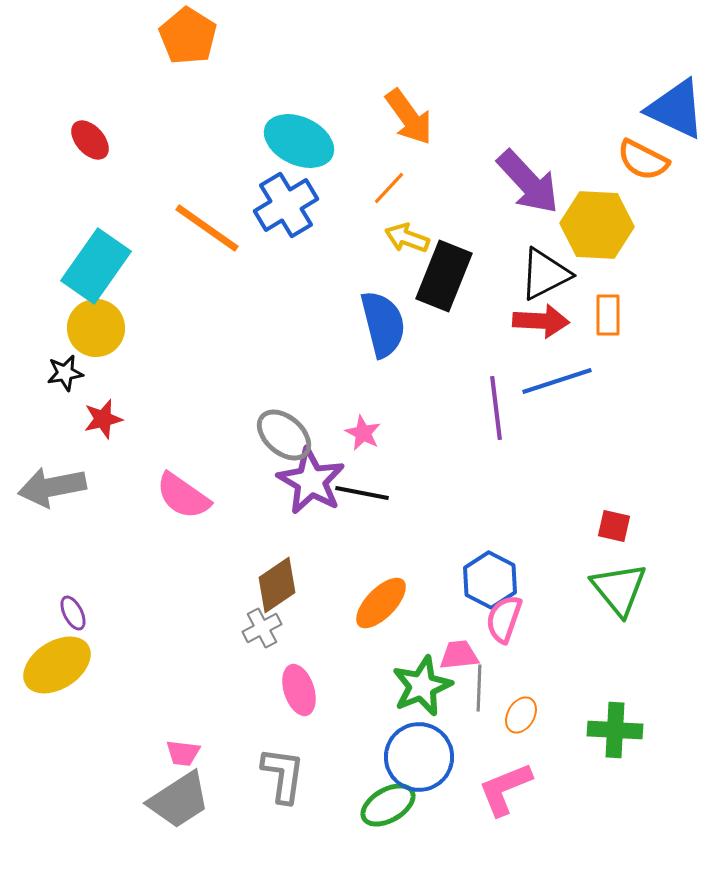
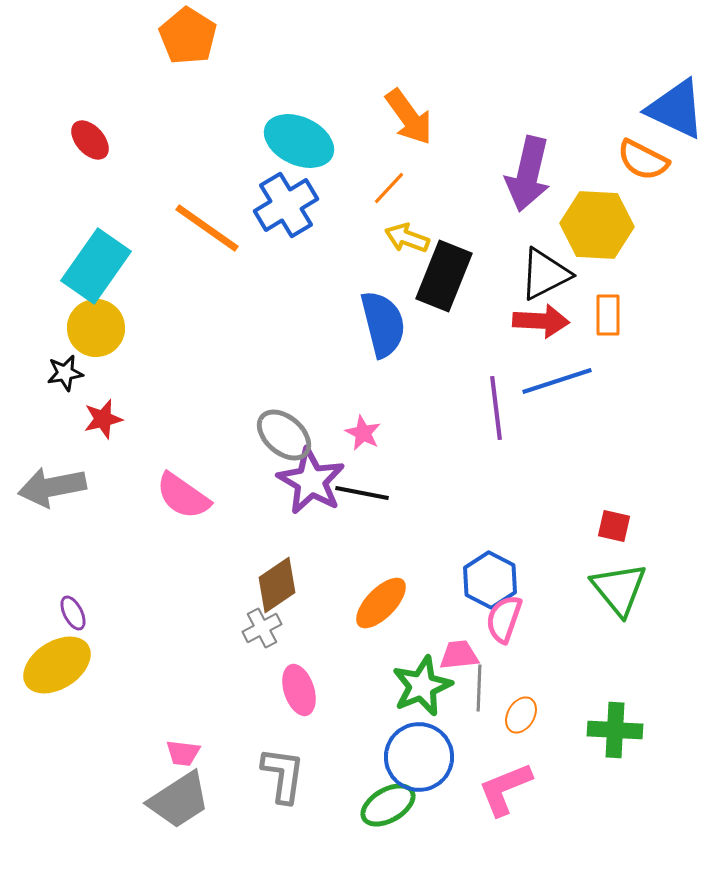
purple arrow at (528, 182): moved 8 px up; rotated 56 degrees clockwise
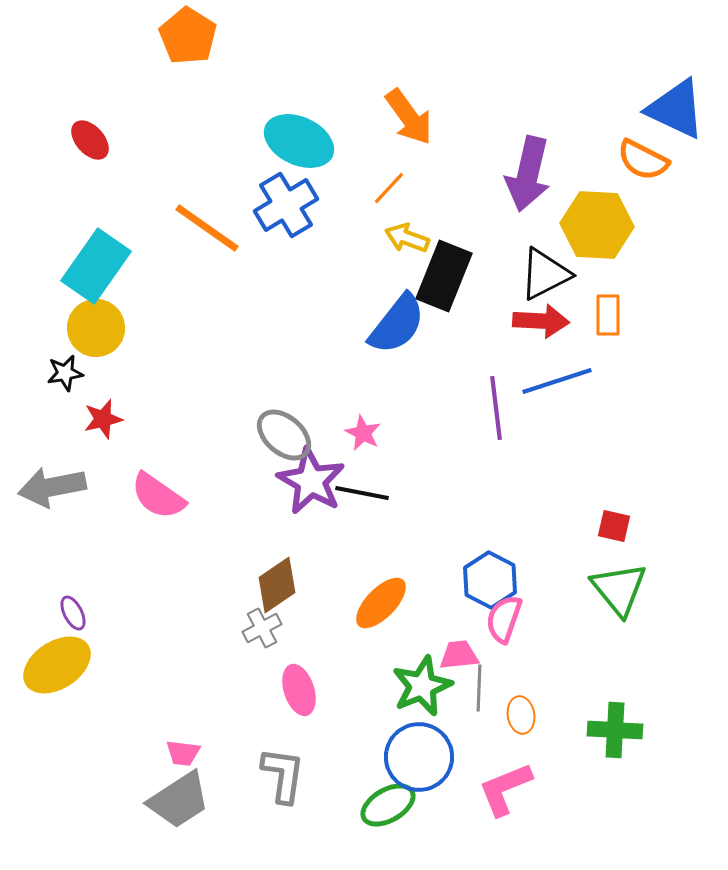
blue semicircle at (383, 324): moved 14 px right; rotated 52 degrees clockwise
pink semicircle at (183, 496): moved 25 px left
orange ellipse at (521, 715): rotated 39 degrees counterclockwise
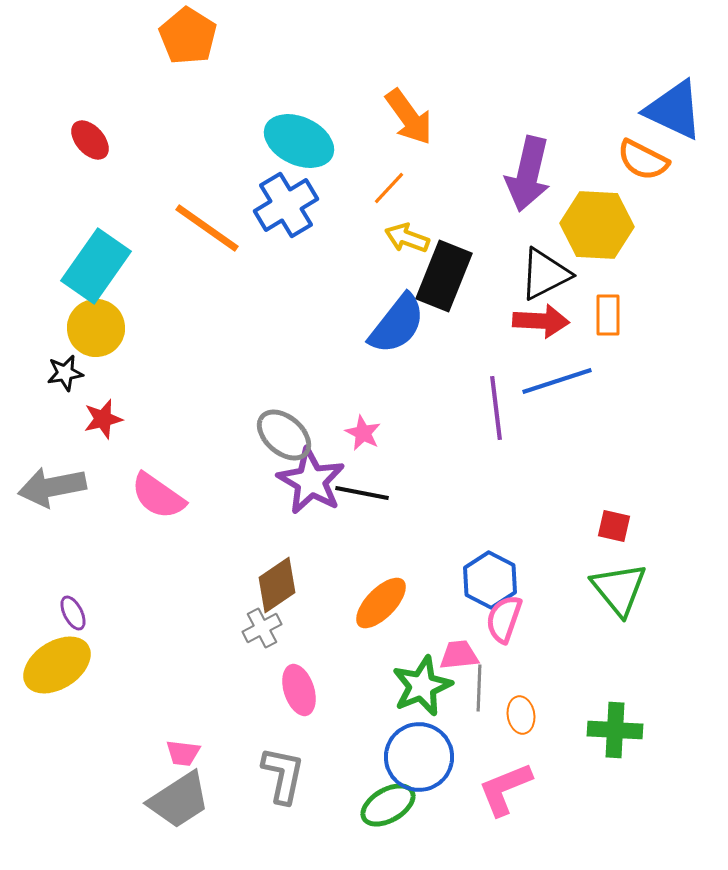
blue triangle at (676, 109): moved 2 px left, 1 px down
gray L-shape at (283, 775): rotated 4 degrees clockwise
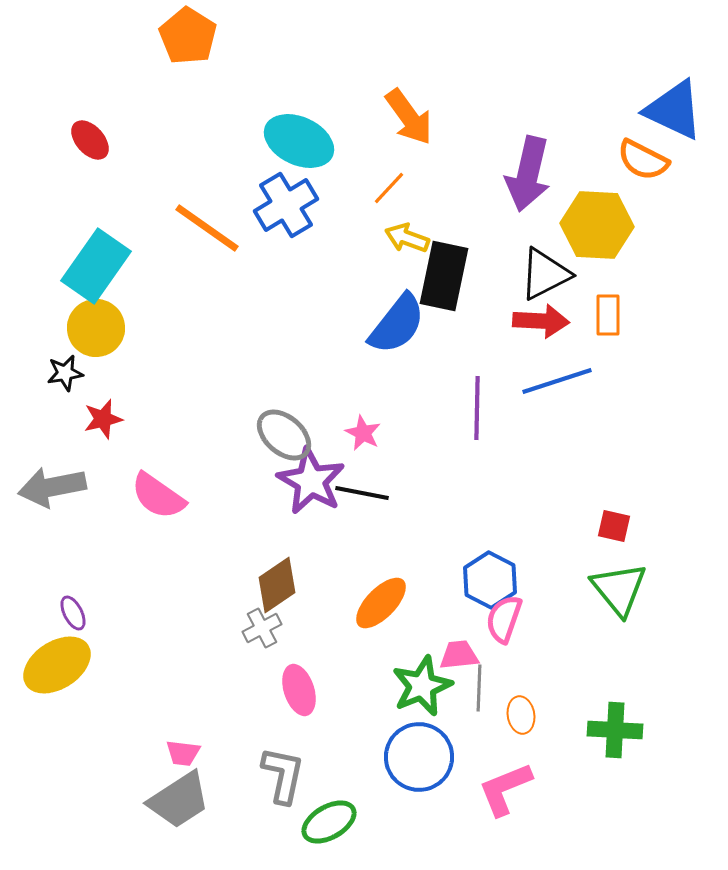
black rectangle at (444, 276): rotated 10 degrees counterclockwise
purple line at (496, 408): moved 19 px left; rotated 8 degrees clockwise
green ellipse at (388, 805): moved 59 px left, 17 px down
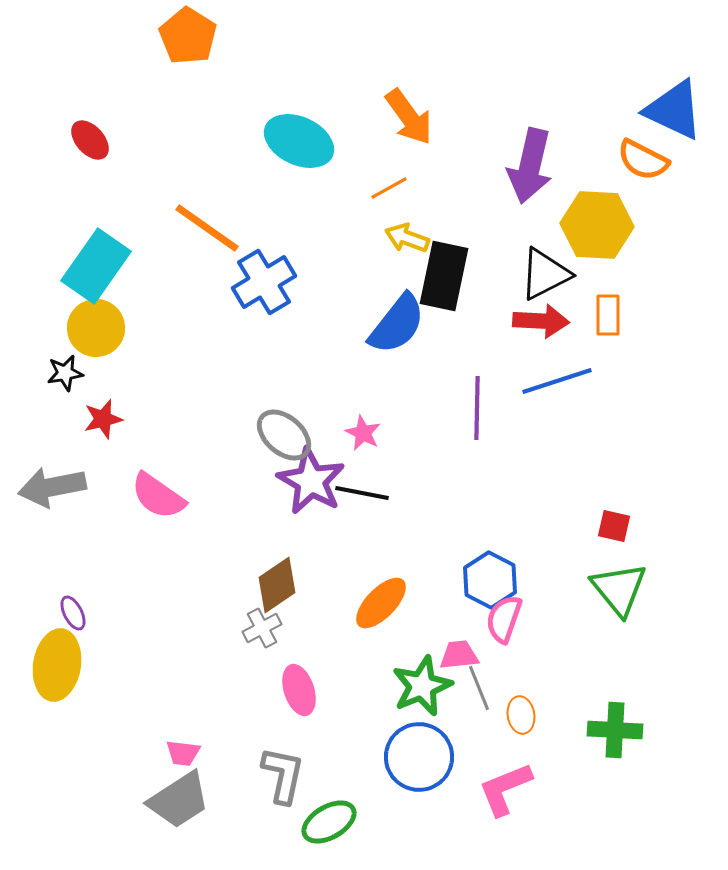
purple arrow at (528, 174): moved 2 px right, 8 px up
orange line at (389, 188): rotated 18 degrees clockwise
blue cross at (286, 205): moved 22 px left, 77 px down
yellow ellipse at (57, 665): rotated 48 degrees counterclockwise
gray line at (479, 688): rotated 24 degrees counterclockwise
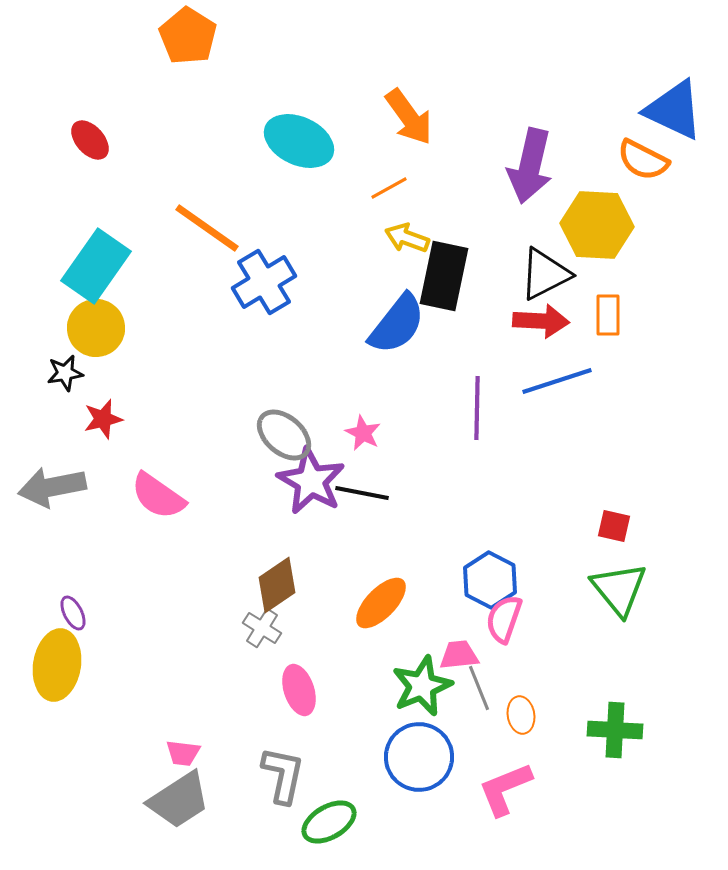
gray cross at (262, 628): rotated 30 degrees counterclockwise
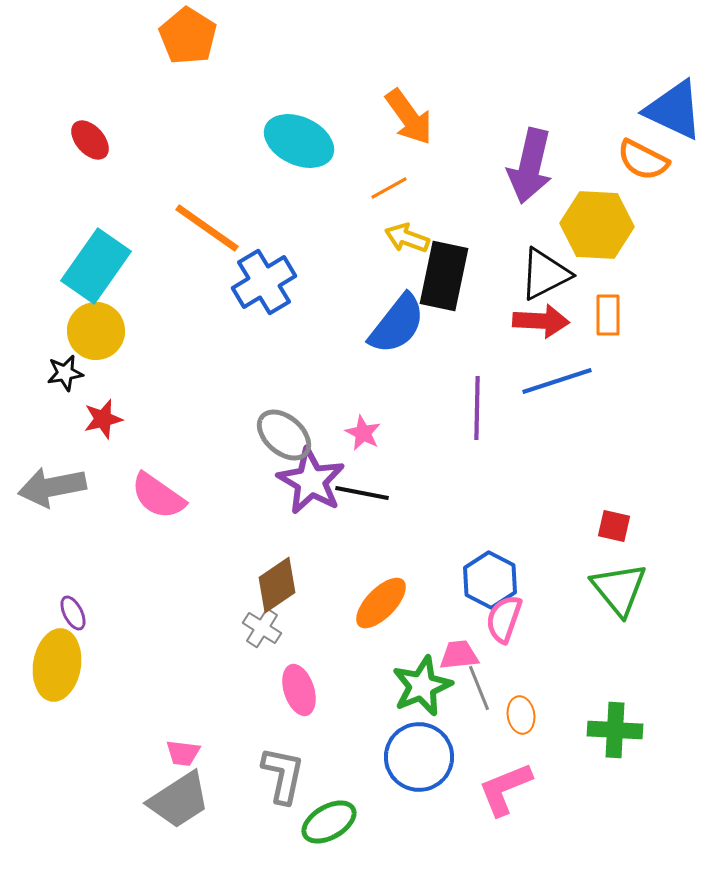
yellow circle at (96, 328): moved 3 px down
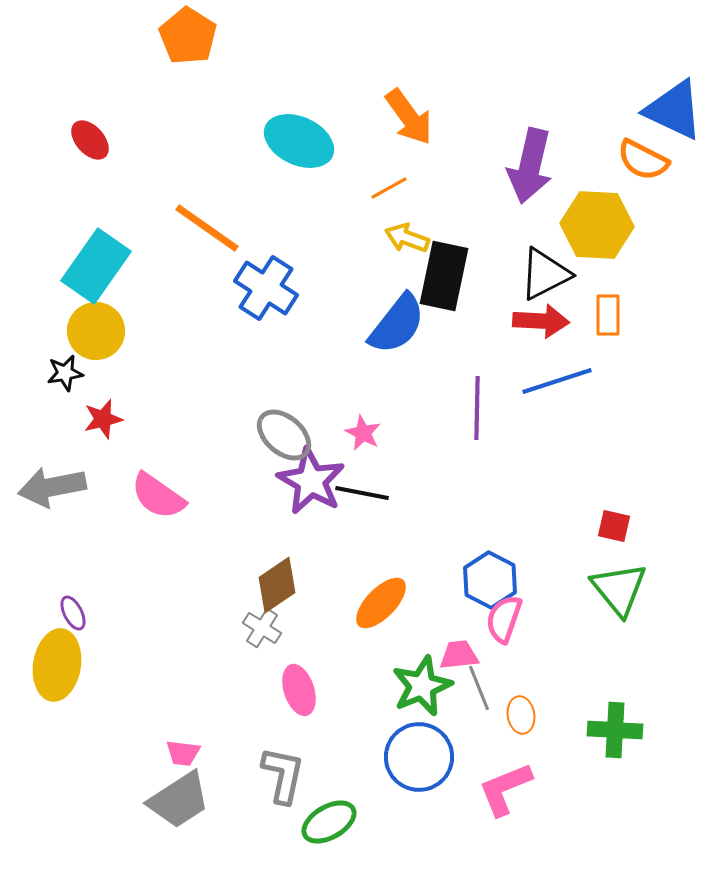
blue cross at (264, 282): moved 2 px right, 6 px down; rotated 26 degrees counterclockwise
